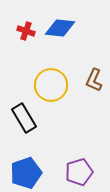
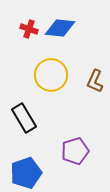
red cross: moved 3 px right, 2 px up
brown L-shape: moved 1 px right, 1 px down
yellow circle: moved 10 px up
purple pentagon: moved 4 px left, 21 px up
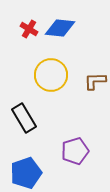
red cross: rotated 12 degrees clockwise
brown L-shape: rotated 65 degrees clockwise
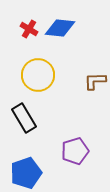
yellow circle: moved 13 px left
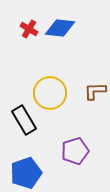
yellow circle: moved 12 px right, 18 px down
brown L-shape: moved 10 px down
black rectangle: moved 2 px down
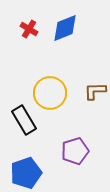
blue diamond: moved 5 px right; rotated 28 degrees counterclockwise
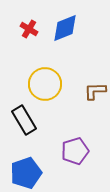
yellow circle: moved 5 px left, 9 px up
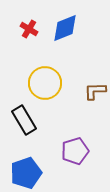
yellow circle: moved 1 px up
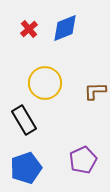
red cross: rotated 18 degrees clockwise
purple pentagon: moved 8 px right, 9 px down; rotated 8 degrees counterclockwise
blue pentagon: moved 5 px up
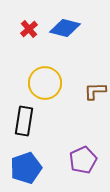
blue diamond: rotated 36 degrees clockwise
black rectangle: moved 1 px down; rotated 40 degrees clockwise
